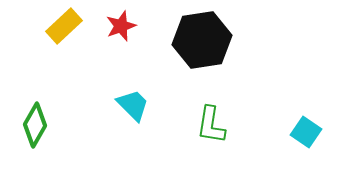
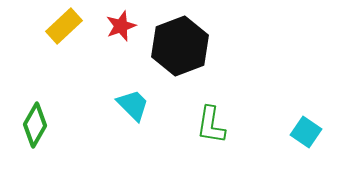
black hexagon: moved 22 px left, 6 px down; rotated 12 degrees counterclockwise
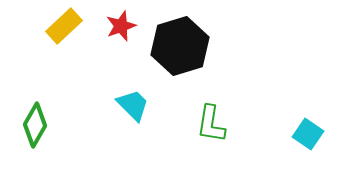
black hexagon: rotated 4 degrees clockwise
green L-shape: moved 1 px up
cyan square: moved 2 px right, 2 px down
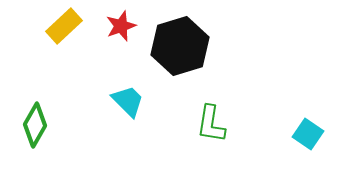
cyan trapezoid: moved 5 px left, 4 px up
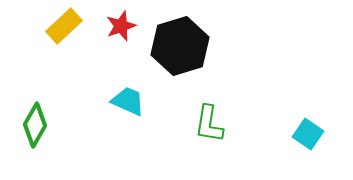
cyan trapezoid: rotated 21 degrees counterclockwise
green L-shape: moved 2 px left
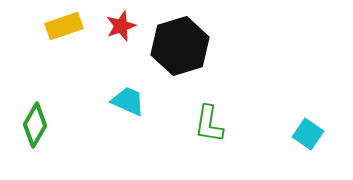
yellow rectangle: rotated 24 degrees clockwise
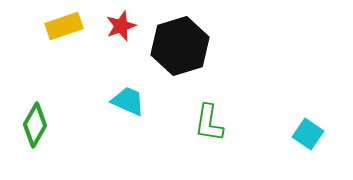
green L-shape: moved 1 px up
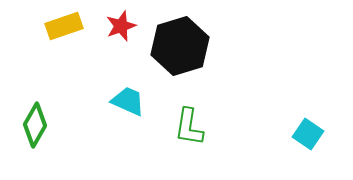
green L-shape: moved 20 px left, 4 px down
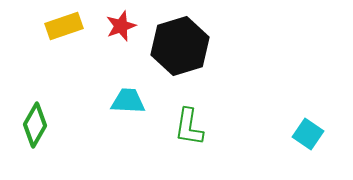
cyan trapezoid: rotated 21 degrees counterclockwise
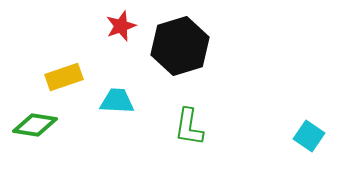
yellow rectangle: moved 51 px down
cyan trapezoid: moved 11 px left
green diamond: rotated 69 degrees clockwise
cyan square: moved 1 px right, 2 px down
